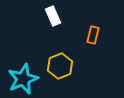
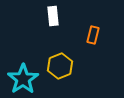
white rectangle: rotated 18 degrees clockwise
cyan star: rotated 12 degrees counterclockwise
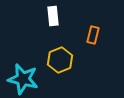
yellow hexagon: moved 6 px up
cyan star: rotated 24 degrees counterclockwise
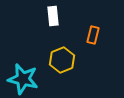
yellow hexagon: moved 2 px right
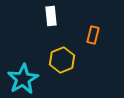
white rectangle: moved 2 px left
cyan star: rotated 28 degrees clockwise
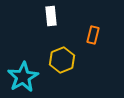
cyan star: moved 2 px up
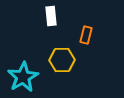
orange rectangle: moved 7 px left
yellow hexagon: rotated 20 degrees clockwise
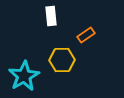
orange rectangle: rotated 42 degrees clockwise
cyan star: moved 1 px right, 1 px up
